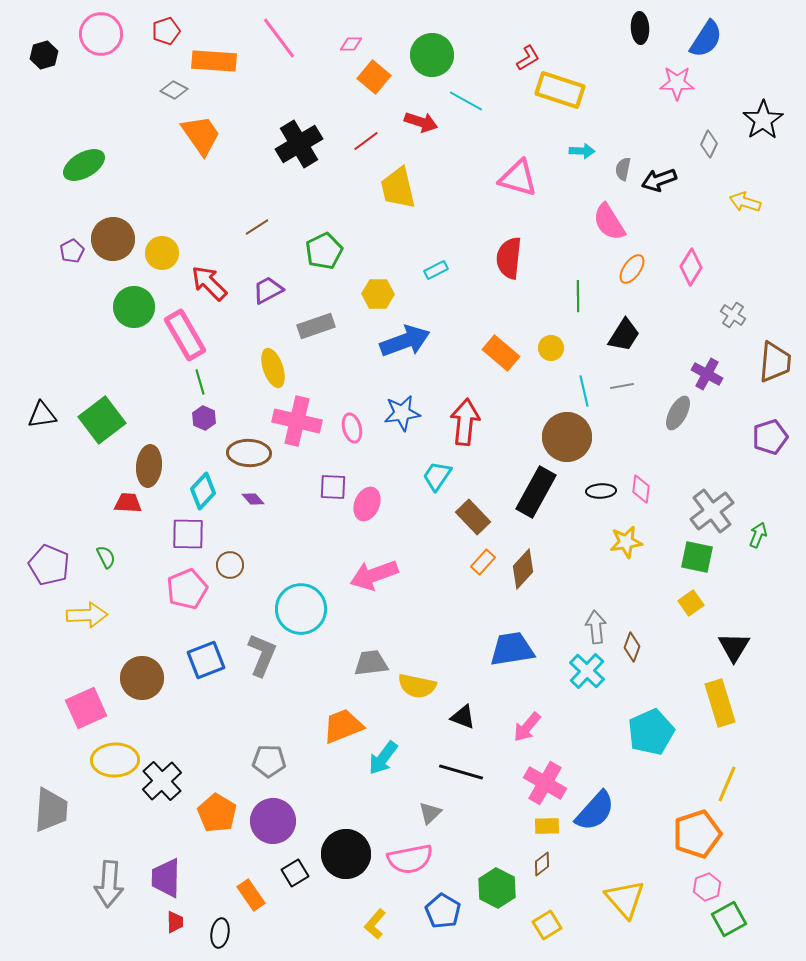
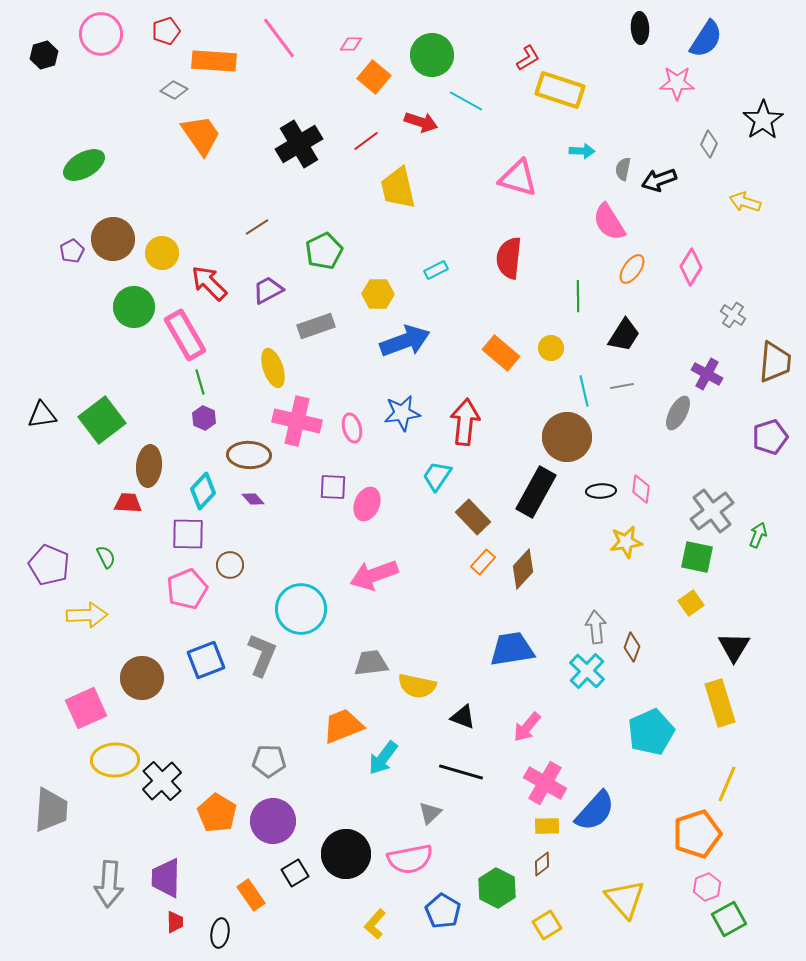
brown ellipse at (249, 453): moved 2 px down
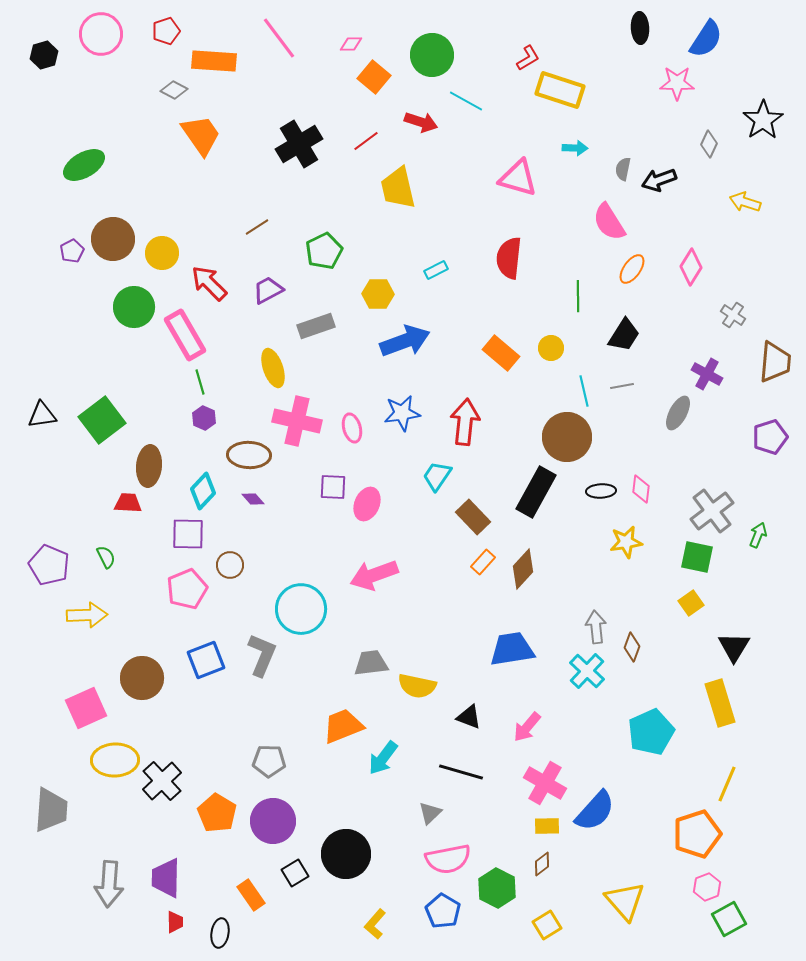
cyan arrow at (582, 151): moved 7 px left, 3 px up
black triangle at (463, 717): moved 6 px right
pink semicircle at (410, 859): moved 38 px right
yellow triangle at (625, 899): moved 2 px down
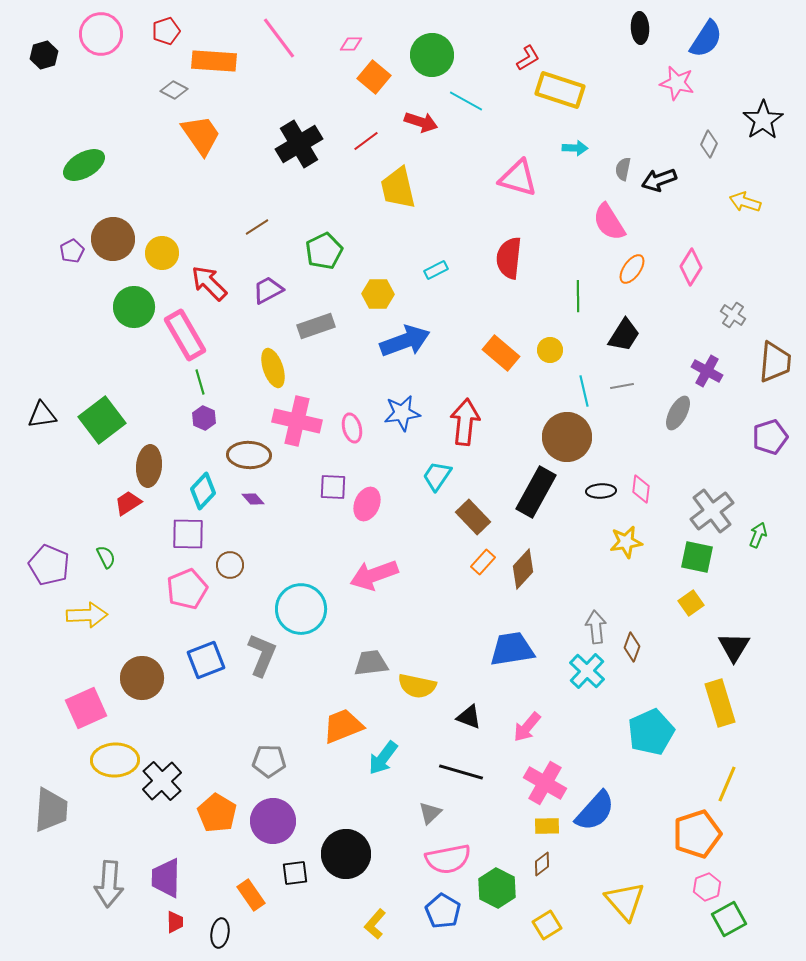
pink star at (677, 83): rotated 12 degrees clockwise
yellow circle at (551, 348): moved 1 px left, 2 px down
purple cross at (707, 374): moved 3 px up
red trapezoid at (128, 503): rotated 36 degrees counterclockwise
black square at (295, 873): rotated 24 degrees clockwise
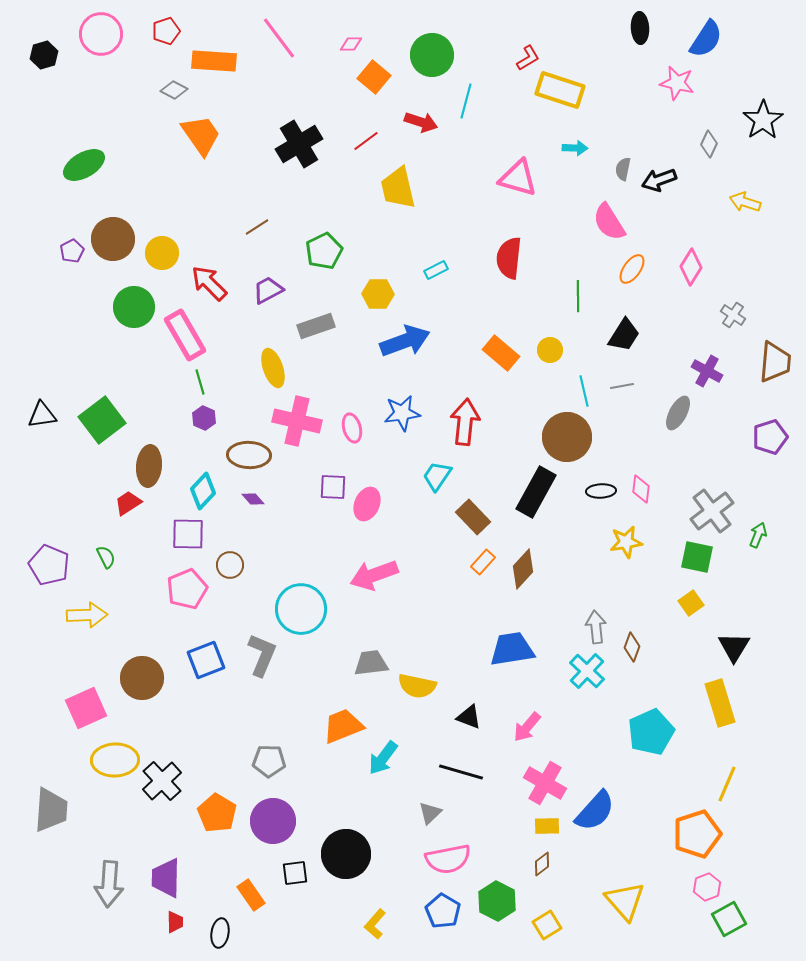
cyan line at (466, 101): rotated 76 degrees clockwise
green hexagon at (497, 888): moved 13 px down
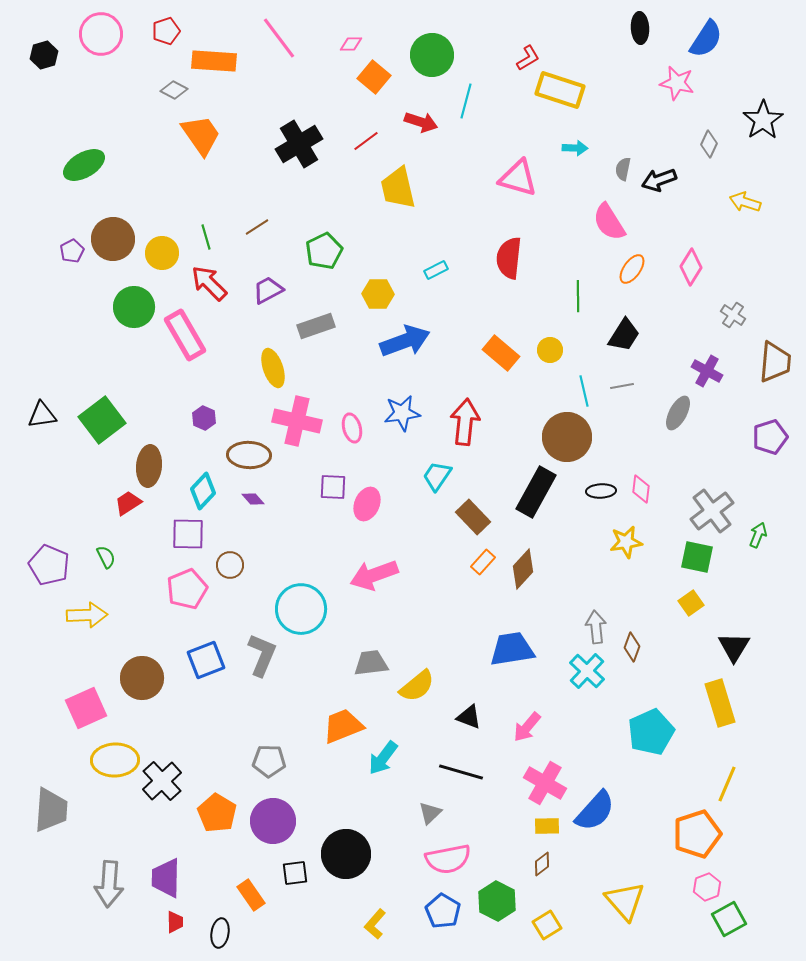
green line at (200, 382): moved 6 px right, 145 px up
yellow semicircle at (417, 686): rotated 51 degrees counterclockwise
